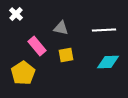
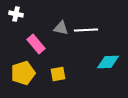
white cross: rotated 32 degrees counterclockwise
white line: moved 18 px left
pink rectangle: moved 1 px left, 2 px up
yellow square: moved 8 px left, 19 px down
yellow pentagon: rotated 15 degrees clockwise
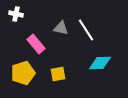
white line: rotated 60 degrees clockwise
cyan diamond: moved 8 px left, 1 px down
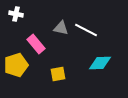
white line: rotated 30 degrees counterclockwise
yellow pentagon: moved 7 px left, 8 px up
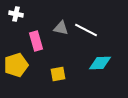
pink rectangle: moved 3 px up; rotated 24 degrees clockwise
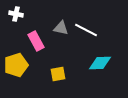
pink rectangle: rotated 12 degrees counterclockwise
